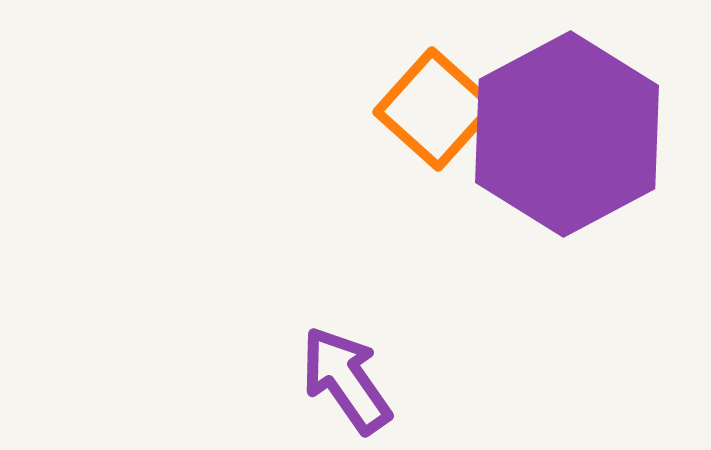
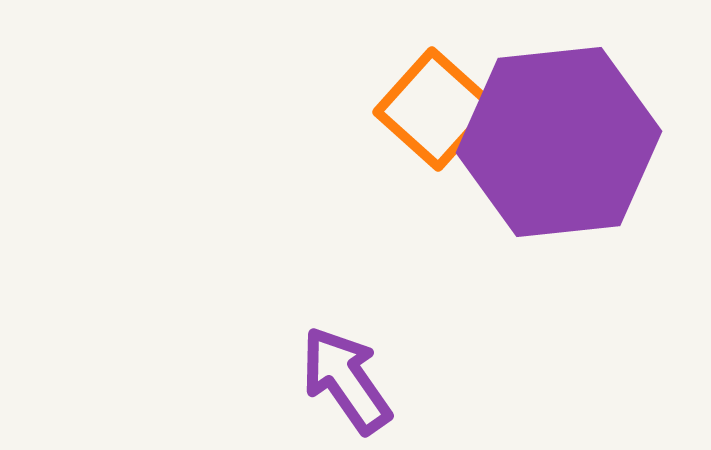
purple hexagon: moved 8 px left, 8 px down; rotated 22 degrees clockwise
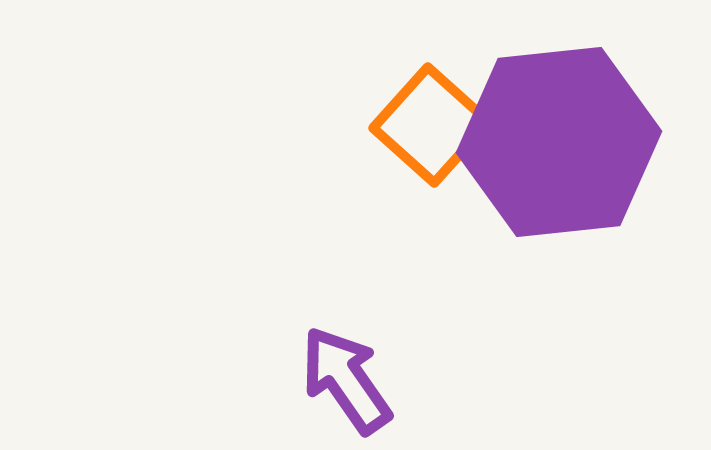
orange square: moved 4 px left, 16 px down
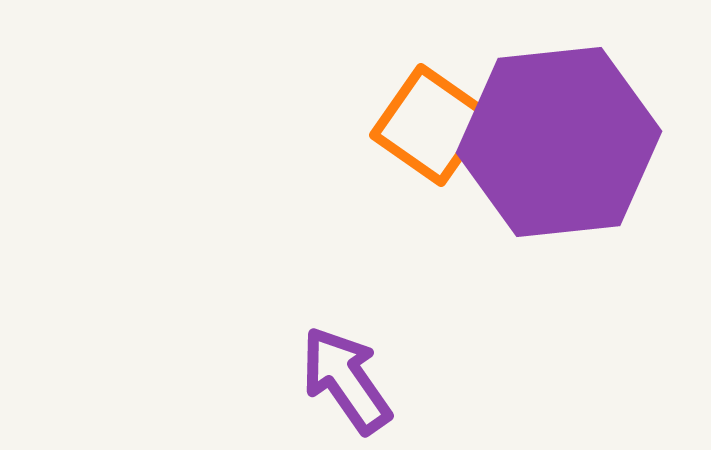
orange square: rotated 7 degrees counterclockwise
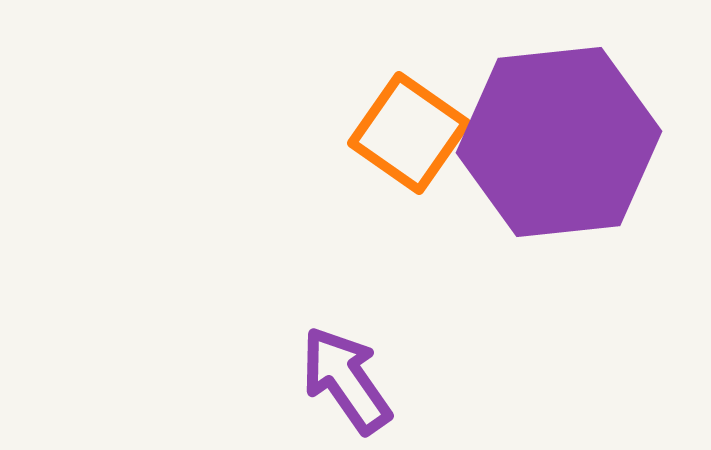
orange square: moved 22 px left, 8 px down
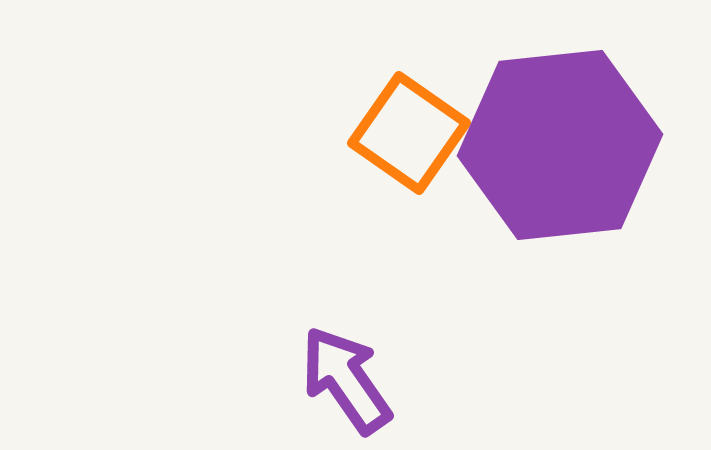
purple hexagon: moved 1 px right, 3 px down
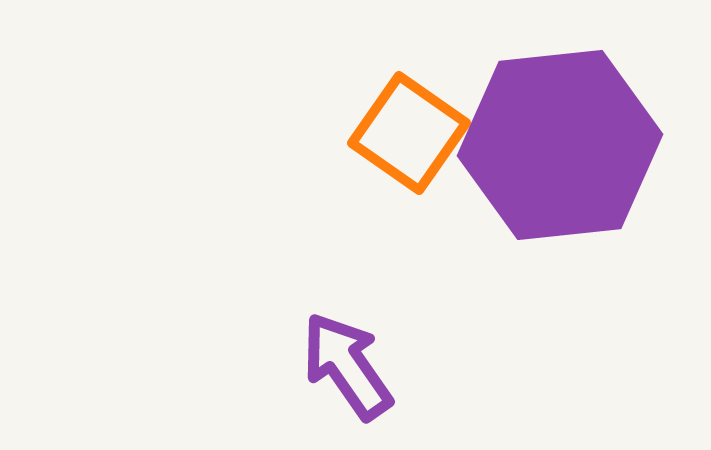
purple arrow: moved 1 px right, 14 px up
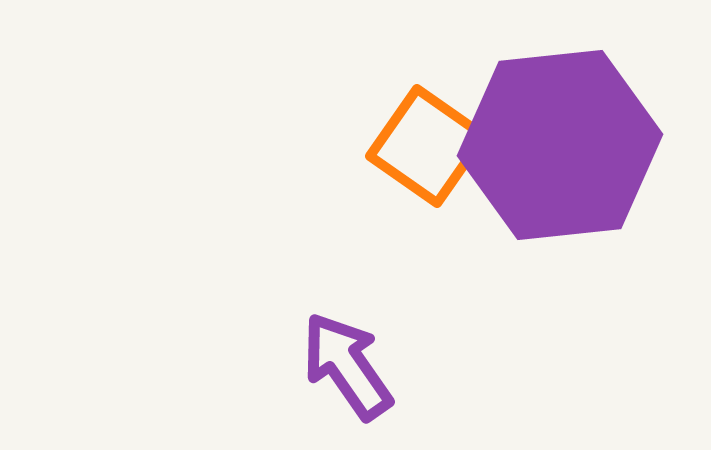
orange square: moved 18 px right, 13 px down
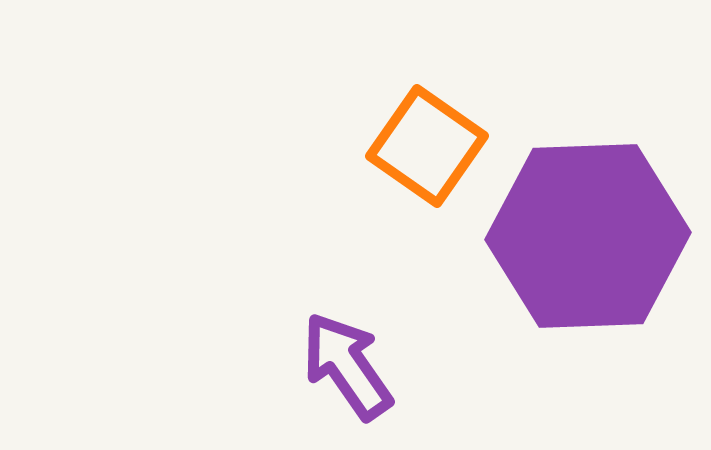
purple hexagon: moved 28 px right, 91 px down; rotated 4 degrees clockwise
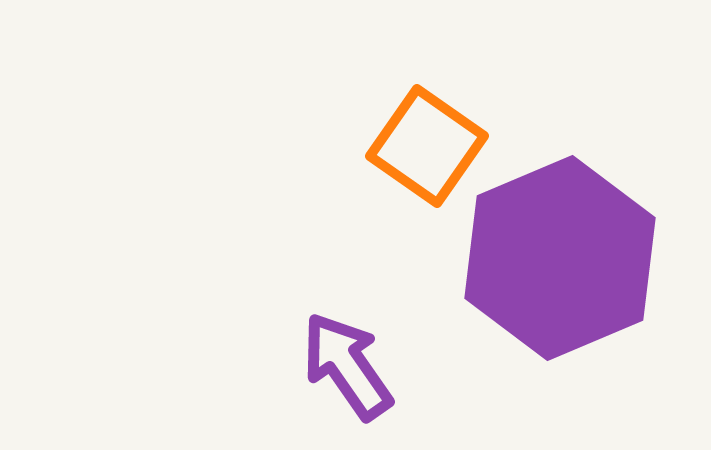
purple hexagon: moved 28 px left, 22 px down; rotated 21 degrees counterclockwise
